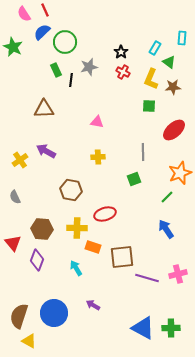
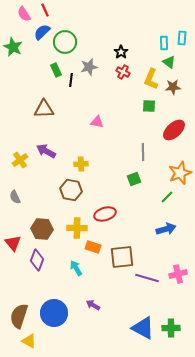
cyan rectangle at (155, 48): moved 9 px right, 5 px up; rotated 32 degrees counterclockwise
yellow cross at (98, 157): moved 17 px left, 7 px down
blue arrow at (166, 229): rotated 108 degrees clockwise
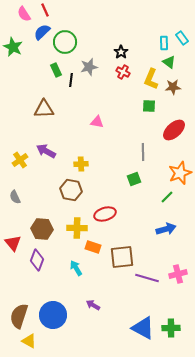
cyan rectangle at (182, 38): rotated 40 degrees counterclockwise
blue circle at (54, 313): moved 1 px left, 2 px down
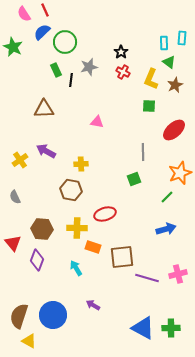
cyan rectangle at (182, 38): rotated 40 degrees clockwise
brown star at (173, 87): moved 2 px right, 2 px up; rotated 21 degrees counterclockwise
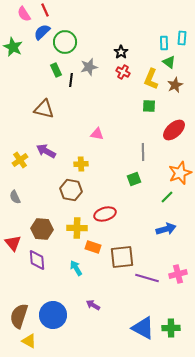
brown triangle at (44, 109): rotated 15 degrees clockwise
pink triangle at (97, 122): moved 12 px down
purple diamond at (37, 260): rotated 25 degrees counterclockwise
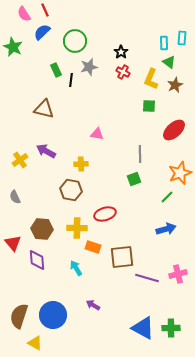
green circle at (65, 42): moved 10 px right, 1 px up
gray line at (143, 152): moved 3 px left, 2 px down
yellow triangle at (29, 341): moved 6 px right, 2 px down
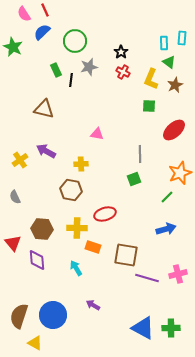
brown square at (122, 257): moved 4 px right, 2 px up; rotated 15 degrees clockwise
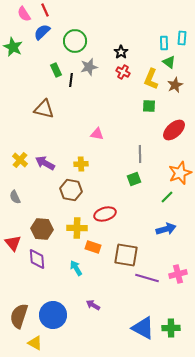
purple arrow at (46, 151): moved 1 px left, 12 px down
yellow cross at (20, 160): rotated 14 degrees counterclockwise
purple diamond at (37, 260): moved 1 px up
